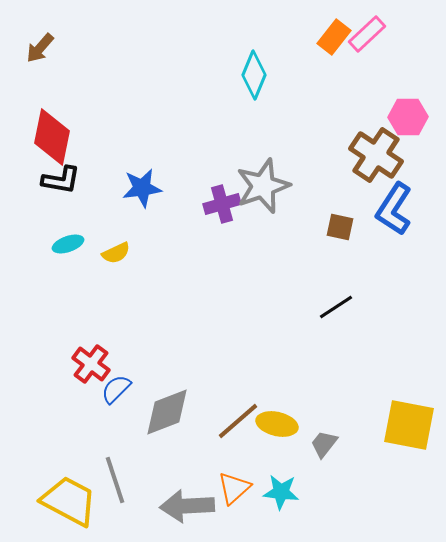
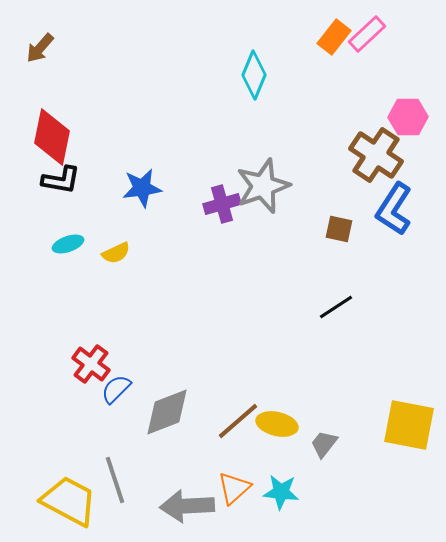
brown square: moved 1 px left, 2 px down
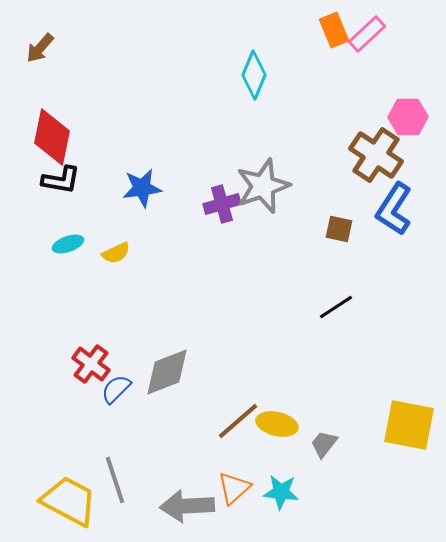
orange rectangle: moved 7 px up; rotated 60 degrees counterclockwise
gray diamond: moved 40 px up
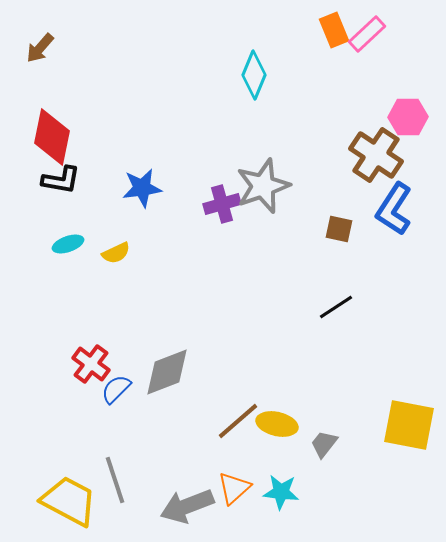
gray arrow: rotated 18 degrees counterclockwise
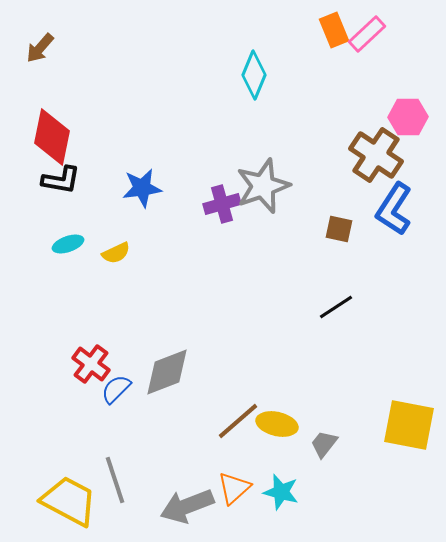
cyan star: rotated 9 degrees clockwise
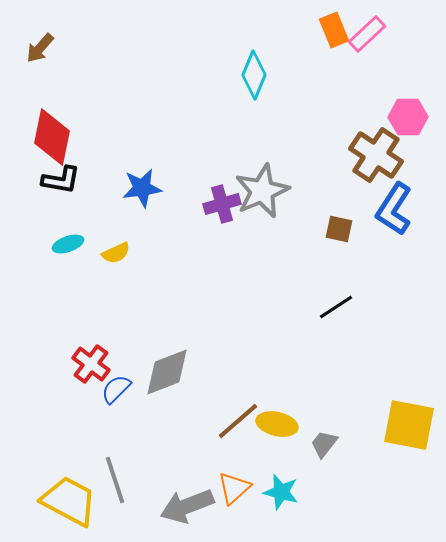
gray star: moved 1 px left, 5 px down; rotated 4 degrees counterclockwise
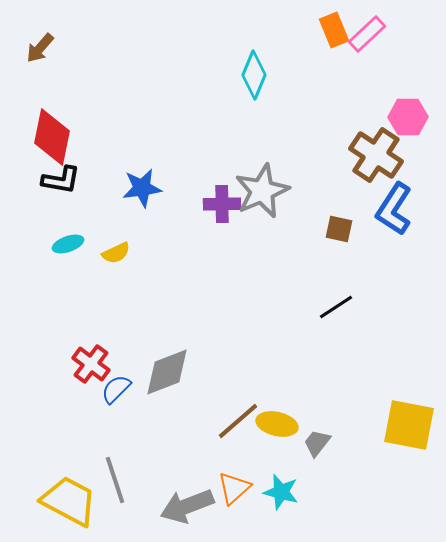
purple cross: rotated 15 degrees clockwise
gray trapezoid: moved 7 px left, 1 px up
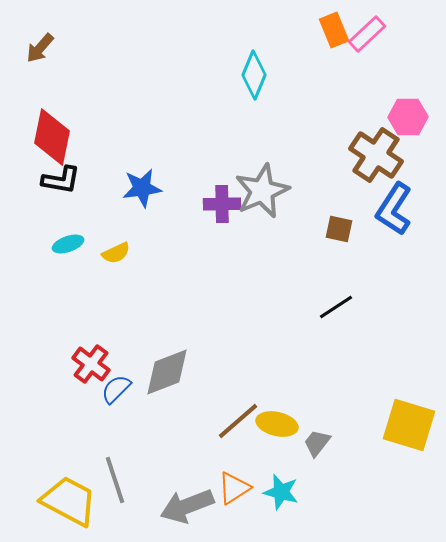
yellow square: rotated 6 degrees clockwise
orange triangle: rotated 9 degrees clockwise
